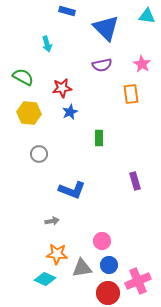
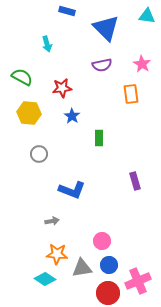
green semicircle: moved 1 px left
blue star: moved 2 px right, 4 px down; rotated 14 degrees counterclockwise
cyan diamond: rotated 10 degrees clockwise
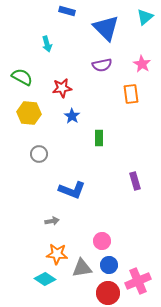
cyan triangle: moved 2 px left, 1 px down; rotated 48 degrees counterclockwise
